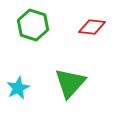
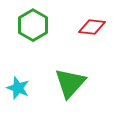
green hexagon: rotated 12 degrees clockwise
cyan star: rotated 25 degrees counterclockwise
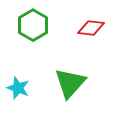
red diamond: moved 1 px left, 1 px down
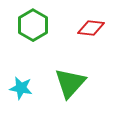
cyan star: moved 3 px right; rotated 10 degrees counterclockwise
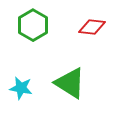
red diamond: moved 1 px right, 1 px up
green triangle: rotated 40 degrees counterclockwise
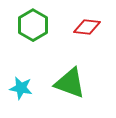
red diamond: moved 5 px left
green triangle: rotated 12 degrees counterclockwise
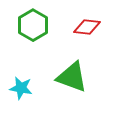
green triangle: moved 2 px right, 6 px up
